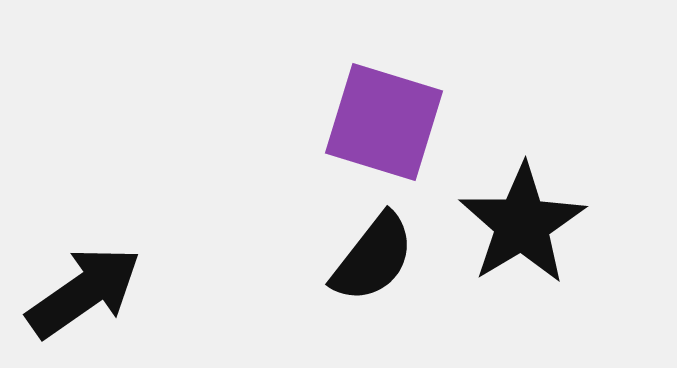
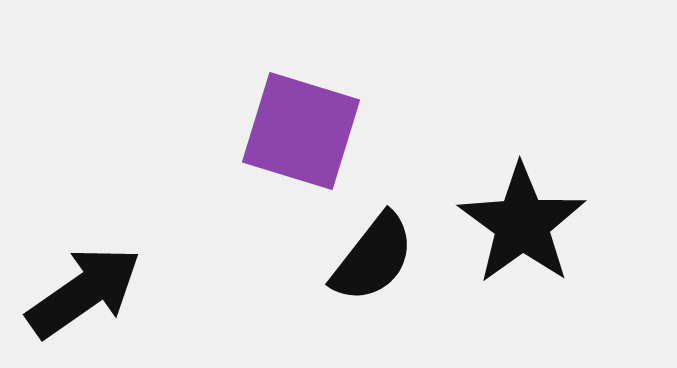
purple square: moved 83 px left, 9 px down
black star: rotated 5 degrees counterclockwise
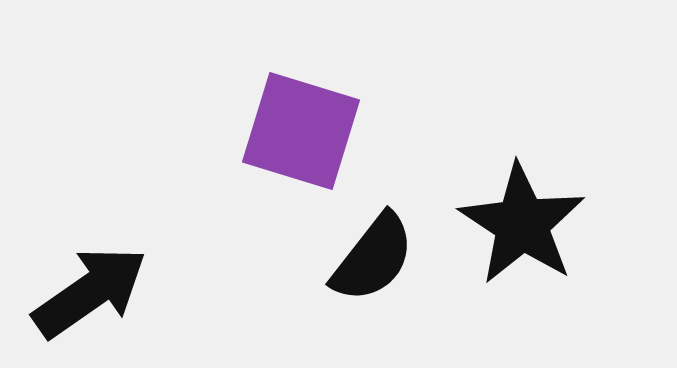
black star: rotated 3 degrees counterclockwise
black arrow: moved 6 px right
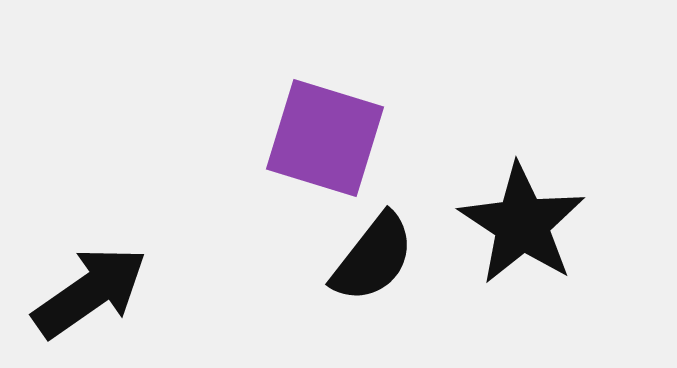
purple square: moved 24 px right, 7 px down
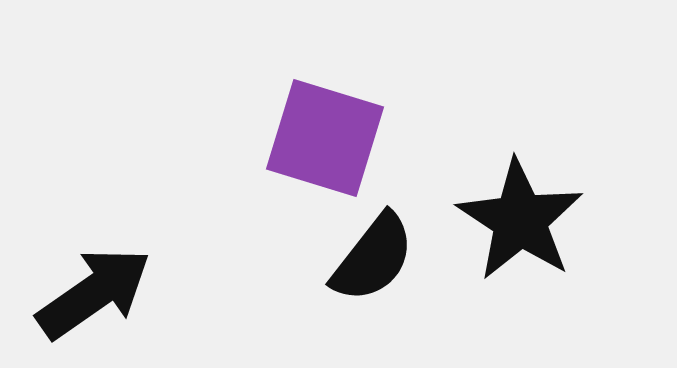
black star: moved 2 px left, 4 px up
black arrow: moved 4 px right, 1 px down
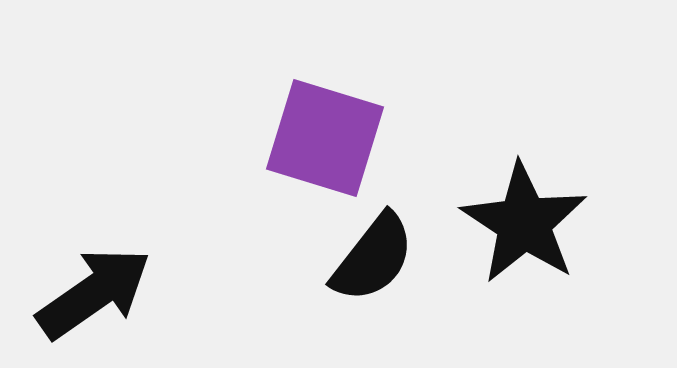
black star: moved 4 px right, 3 px down
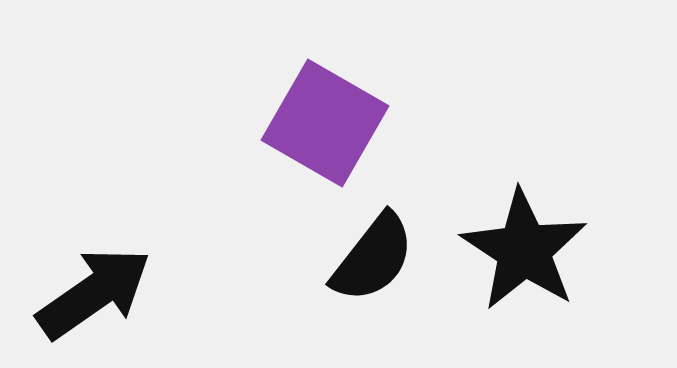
purple square: moved 15 px up; rotated 13 degrees clockwise
black star: moved 27 px down
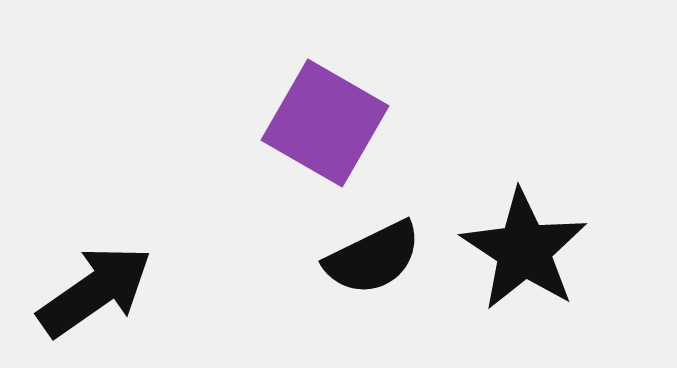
black semicircle: rotated 26 degrees clockwise
black arrow: moved 1 px right, 2 px up
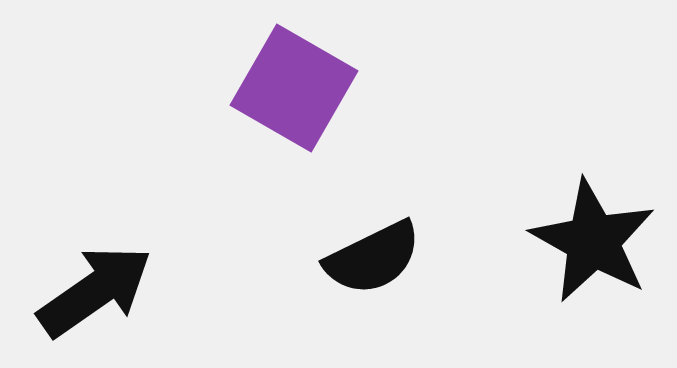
purple square: moved 31 px left, 35 px up
black star: moved 69 px right, 9 px up; rotated 4 degrees counterclockwise
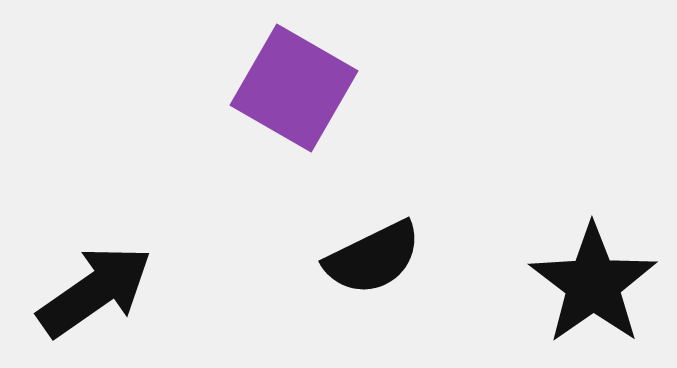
black star: moved 43 px down; rotated 8 degrees clockwise
